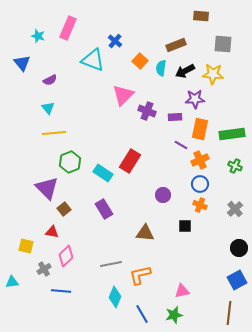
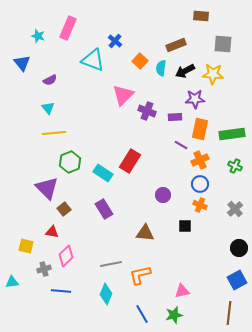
gray cross at (44, 269): rotated 16 degrees clockwise
cyan diamond at (115, 297): moved 9 px left, 3 px up
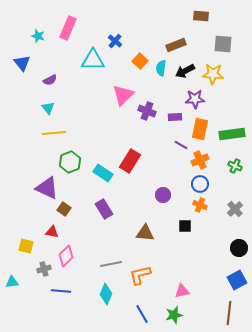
cyan triangle at (93, 60): rotated 20 degrees counterclockwise
purple triangle at (47, 188): rotated 20 degrees counterclockwise
brown square at (64, 209): rotated 16 degrees counterclockwise
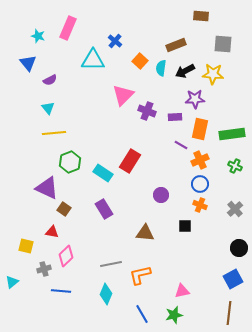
blue triangle at (22, 63): moved 6 px right
purple circle at (163, 195): moved 2 px left
blue square at (237, 280): moved 4 px left, 1 px up
cyan triangle at (12, 282): rotated 32 degrees counterclockwise
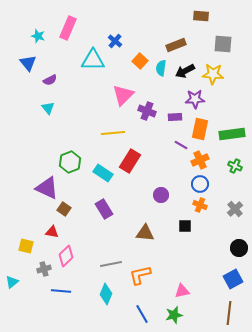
yellow line at (54, 133): moved 59 px right
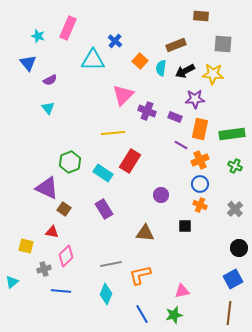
purple rectangle at (175, 117): rotated 24 degrees clockwise
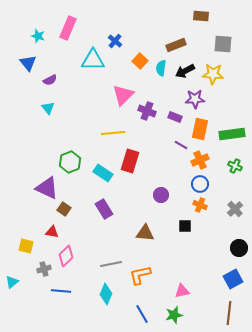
red rectangle at (130, 161): rotated 15 degrees counterclockwise
